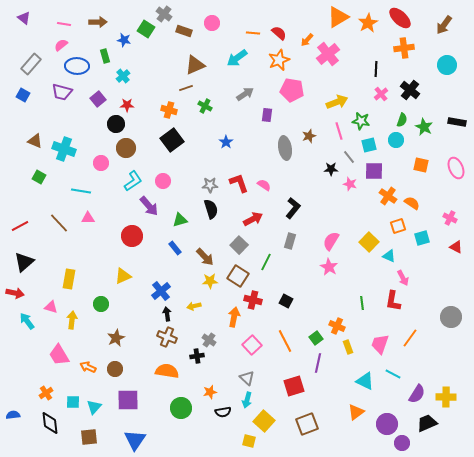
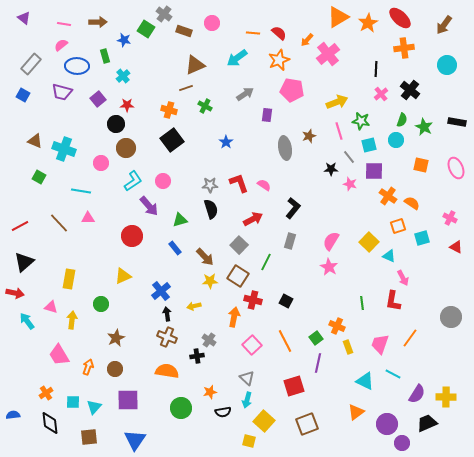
orange arrow at (88, 367): rotated 84 degrees clockwise
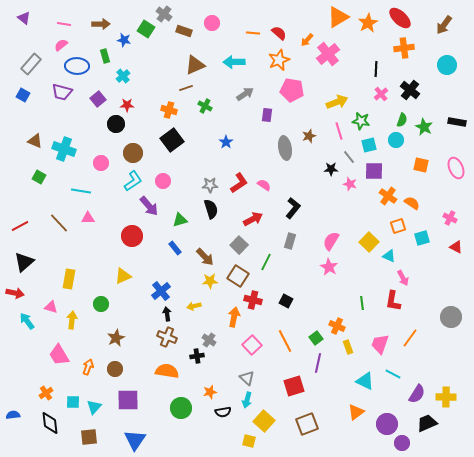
brown arrow at (98, 22): moved 3 px right, 2 px down
cyan arrow at (237, 58): moved 3 px left, 4 px down; rotated 35 degrees clockwise
brown circle at (126, 148): moved 7 px right, 5 px down
red L-shape at (239, 183): rotated 75 degrees clockwise
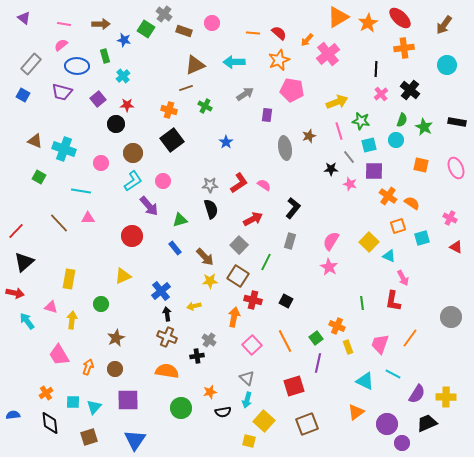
red line at (20, 226): moved 4 px left, 5 px down; rotated 18 degrees counterclockwise
brown square at (89, 437): rotated 12 degrees counterclockwise
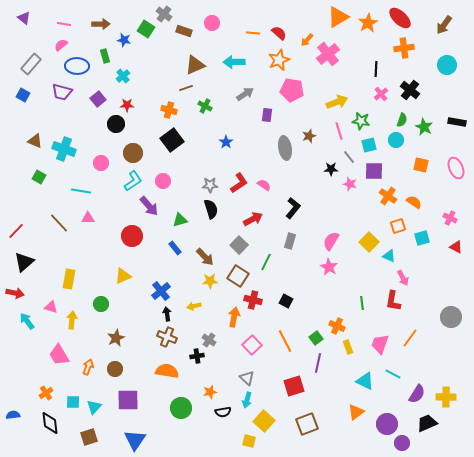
orange semicircle at (412, 203): moved 2 px right, 1 px up
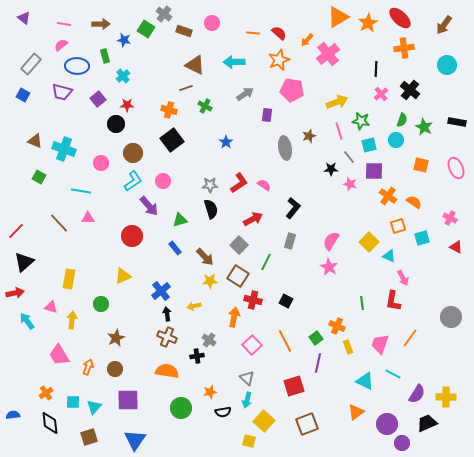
brown triangle at (195, 65): rotated 50 degrees clockwise
red arrow at (15, 293): rotated 24 degrees counterclockwise
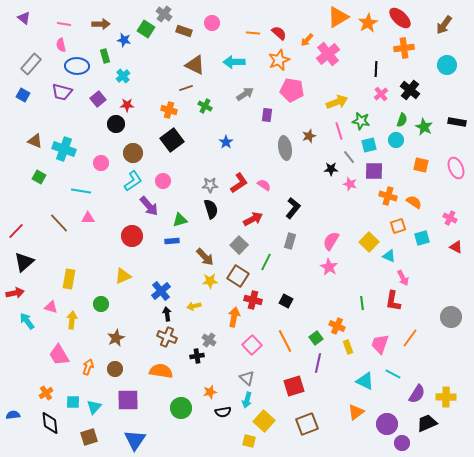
pink semicircle at (61, 45): rotated 64 degrees counterclockwise
orange cross at (388, 196): rotated 18 degrees counterclockwise
blue rectangle at (175, 248): moved 3 px left, 7 px up; rotated 56 degrees counterclockwise
orange semicircle at (167, 371): moved 6 px left
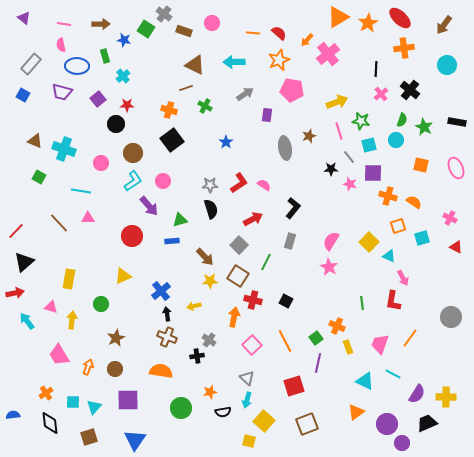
purple square at (374, 171): moved 1 px left, 2 px down
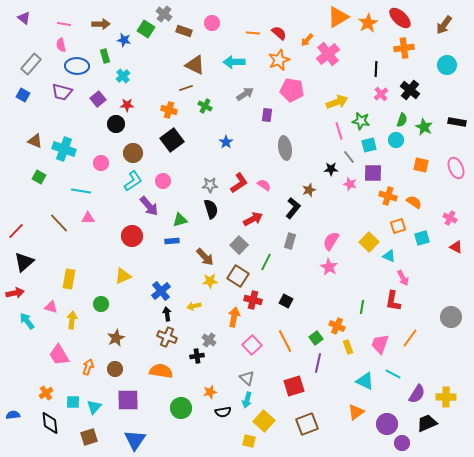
brown star at (309, 136): moved 54 px down
green line at (362, 303): moved 4 px down; rotated 16 degrees clockwise
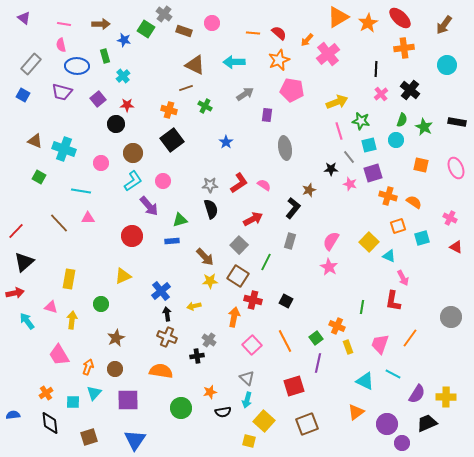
purple square at (373, 173): rotated 18 degrees counterclockwise
cyan triangle at (94, 407): moved 14 px up
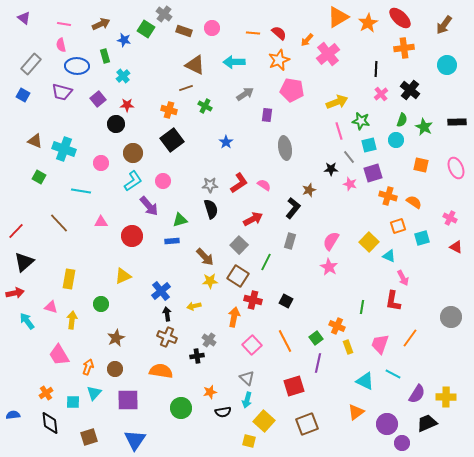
pink circle at (212, 23): moved 5 px down
brown arrow at (101, 24): rotated 24 degrees counterclockwise
black rectangle at (457, 122): rotated 12 degrees counterclockwise
pink triangle at (88, 218): moved 13 px right, 4 px down
